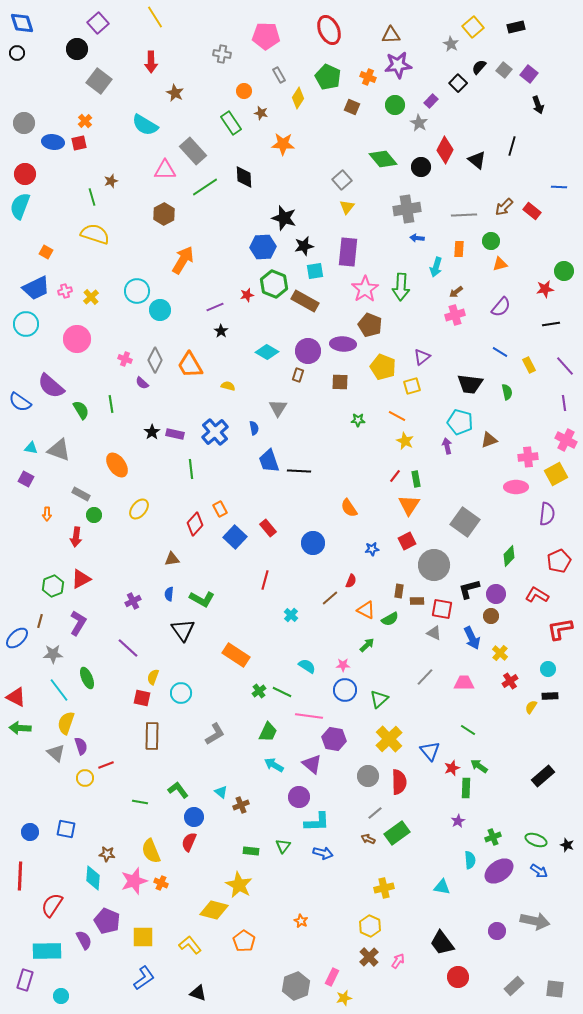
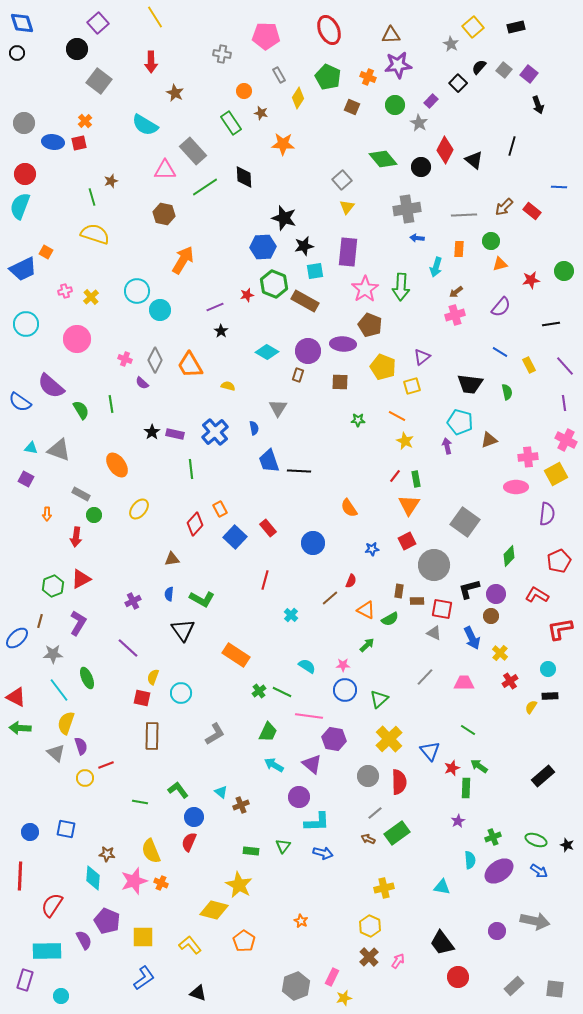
black triangle at (477, 160): moved 3 px left
brown hexagon at (164, 214): rotated 20 degrees counterclockwise
blue trapezoid at (36, 288): moved 13 px left, 19 px up
red star at (545, 289): moved 14 px left, 9 px up
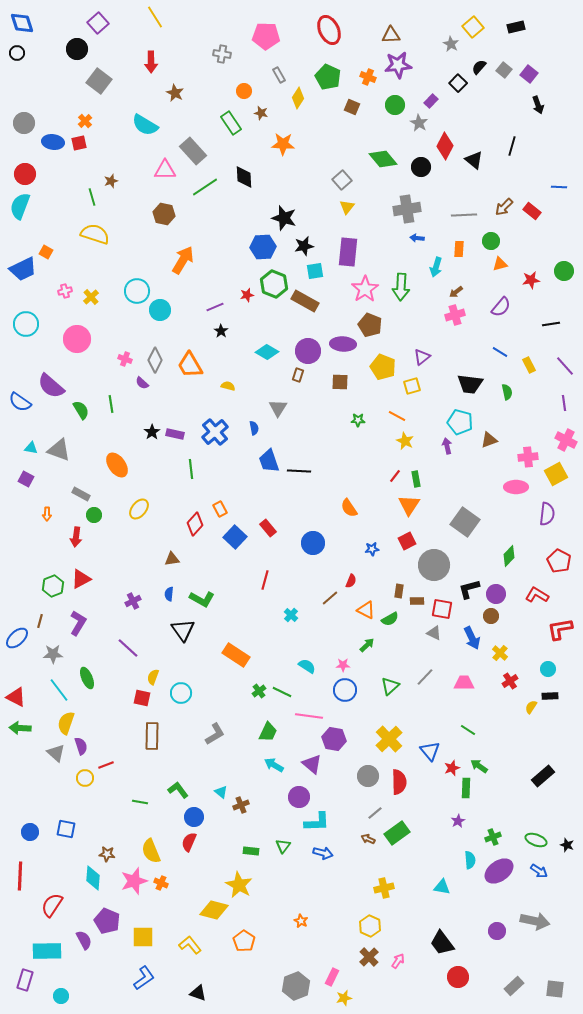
red diamond at (445, 150): moved 4 px up
red pentagon at (559, 561): rotated 20 degrees counterclockwise
green triangle at (379, 699): moved 11 px right, 13 px up
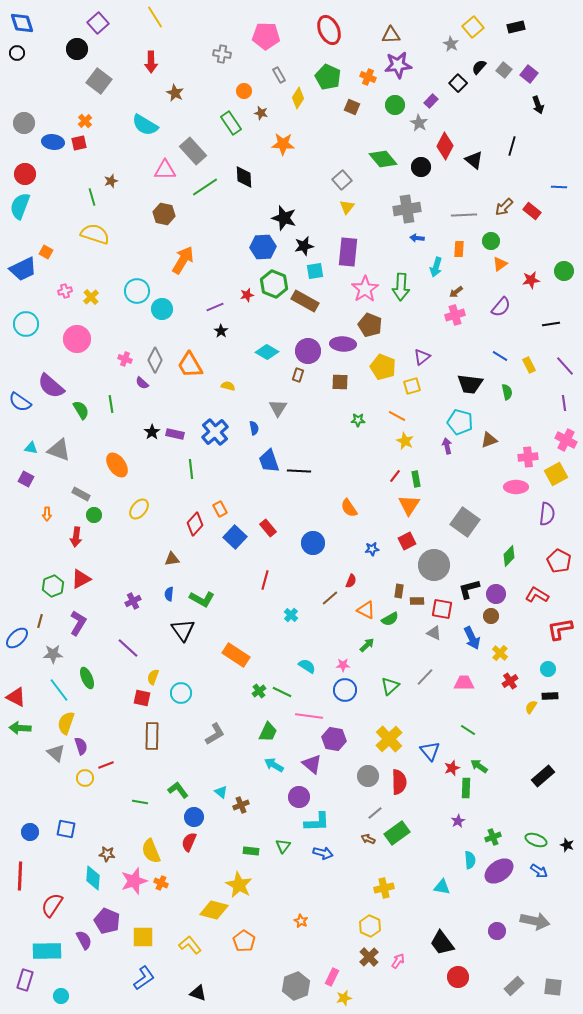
orange triangle at (500, 264): rotated 21 degrees counterclockwise
cyan circle at (160, 310): moved 2 px right, 1 px up
blue line at (500, 352): moved 4 px down
gray square at (555, 989): moved 2 px left, 2 px up
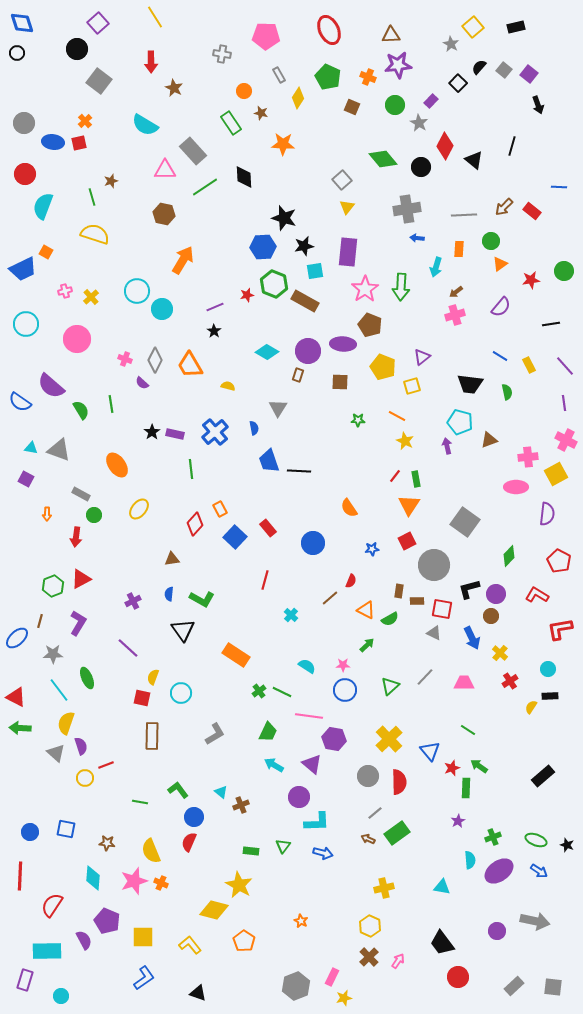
brown star at (175, 93): moved 1 px left, 5 px up
cyan semicircle at (20, 206): moved 23 px right
black star at (221, 331): moved 7 px left
brown star at (107, 854): moved 11 px up
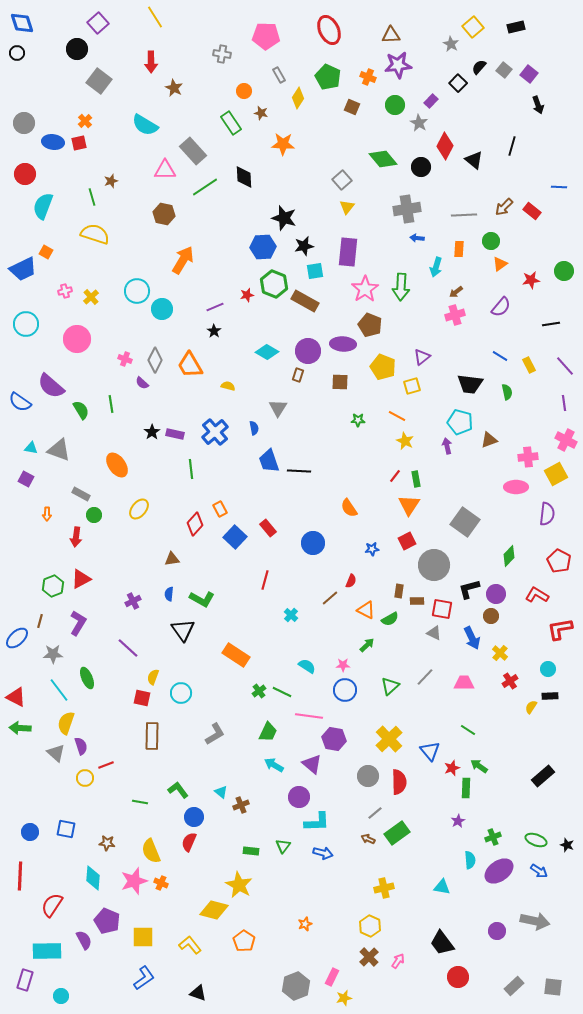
orange star at (301, 921): moved 4 px right, 3 px down; rotated 24 degrees clockwise
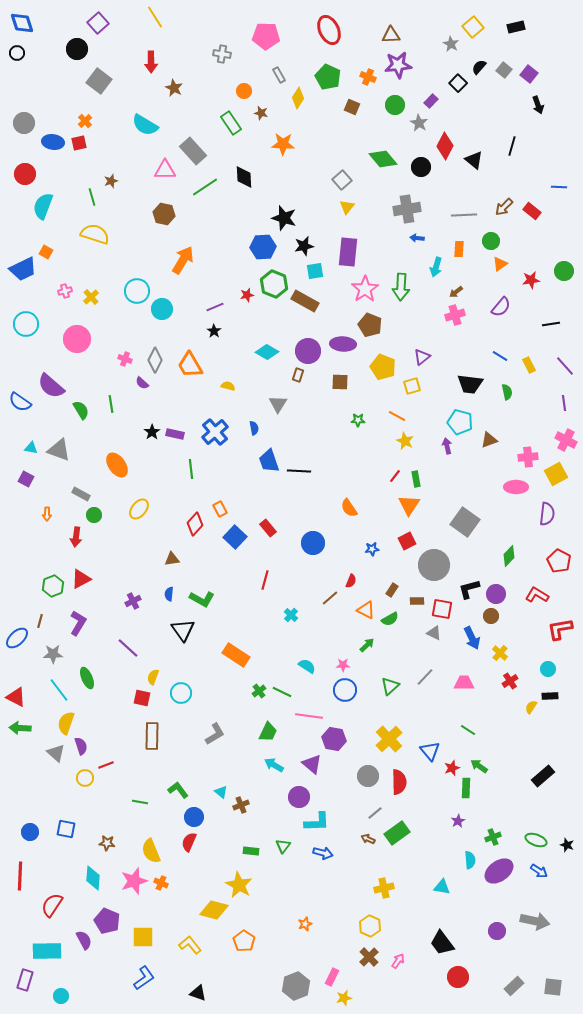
gray triangle at (278, 408): moved 4 px up
brown rectangle at (399, 591): moved 7 px left, 1 px up; rotated 24 degrees clockwise
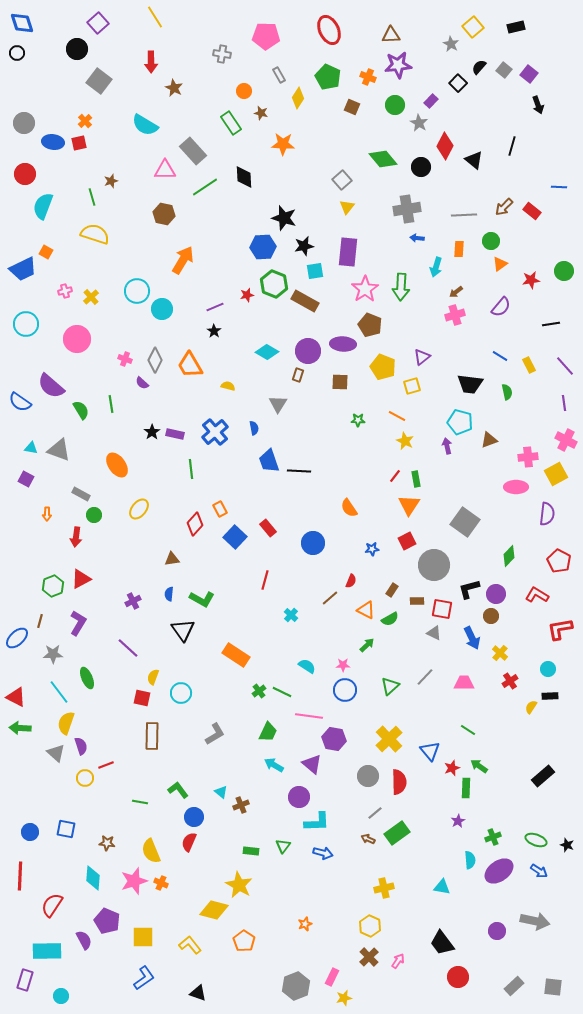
cyan line at (59, 690): moved 2 px down
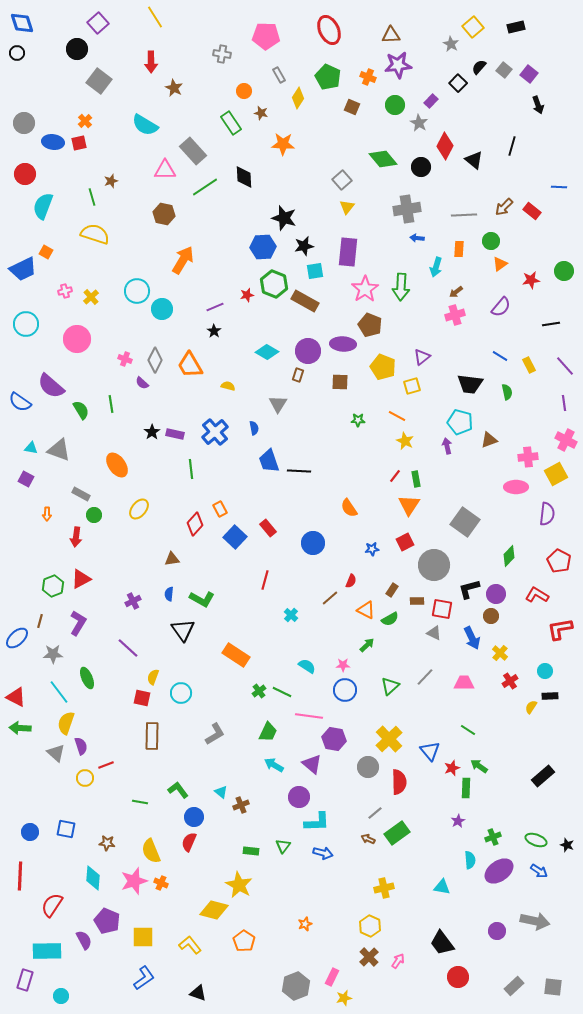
red square at (407, 541): moved 2 px left, 1 px down
cyan circle at (548, 669): moved 3 px left, 2 px down
gray circle at (368, 776): moved 9 px up
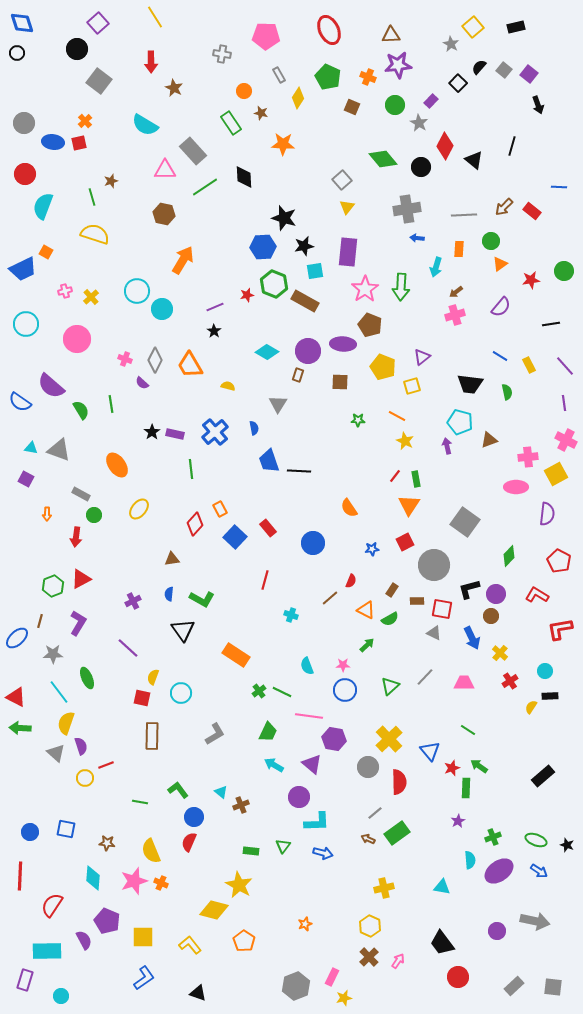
cyan cross at (291, 615): rotated 24 degrees counterclockwise
cyan semicircle at (307, 666): rotated 144 degrees counterclockwise
